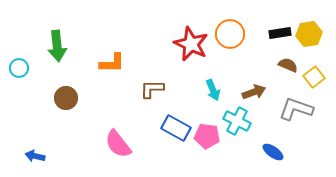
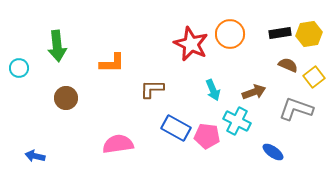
pink semicircle: rotated 120 degrees clockwise
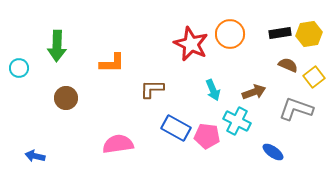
green arrow: rotated 8 degrees clockwise
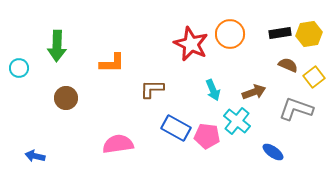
cyan cross: rotated 12 degrees clockwise
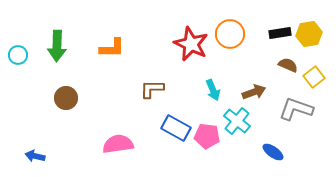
orange L-shape: moved 15 px up
cyan circle: moved 1 px left, 13 px up
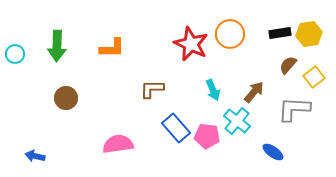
cyan circle: moved 3 px left, 1 px up
brown semicircle: rotated 72 degrees counterclockwise
brown arrow: rotated 30 degrees counterclockwise
gray L-shape: moved 2 px left; rotated 16 degrees counterclockwise
blue rectangle: rotated 20 degrees clockwise
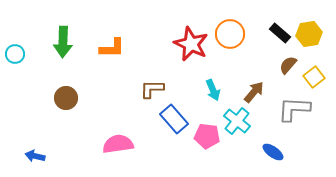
black rectangle: rotated 50 degrees clockwise
green arrow: moved 6 px right, 4 px up
blue rectangle: moved 2 px left, 9 px up
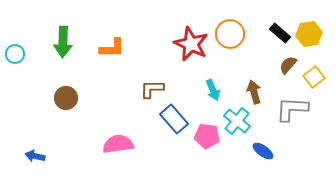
brown arrow: rotated 55 degrees counterclockwise
gray L-shape: moved 2 px left
blue ellipse: moved 10 px left, 1 px up
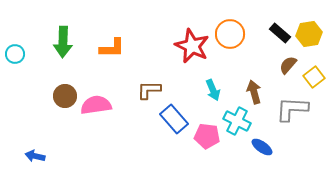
red star: moved 1 px right, 2 px down
brown L-shape: moved 3 px left, 1 px down
brown circle: moved 1 px left, 2 px up
cyan cross: rotated 12 degrees counterclockwise
pink semicircle: moved 22 px left, 39 px up
blue ellipse: moved 1 px left, 4 px up
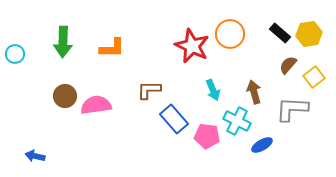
blue ellipse: moved 2 px up; rotated 65 degrees counterclockwise
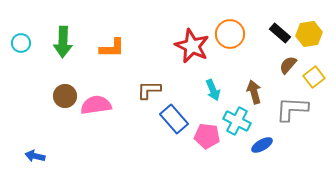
cyan circle: moved 6 px right, 11 px up
